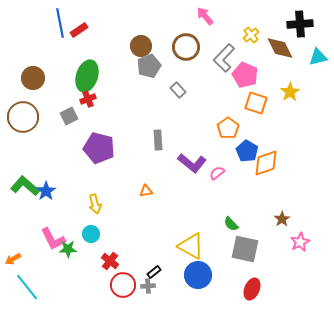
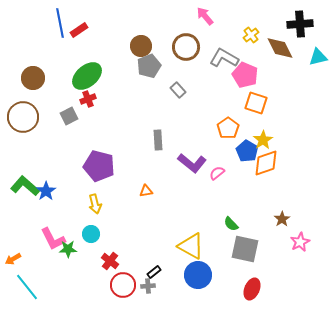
gray L-shape at (224, 58): rotated 76 degrees clockwise
green ellipse at (87, 76): rotated 32 degrees clockwise
yellow star at (290, 92): moved 27 px left, 48 px down
purple pentagon at (99, 148): moved 18 px down
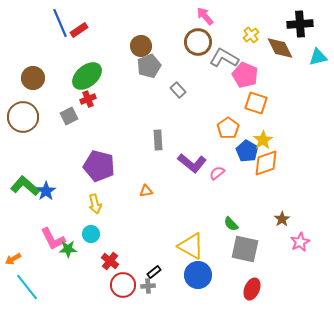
blue line at (60, 23): rotated 12 degrees counterclockwise
brown circle at (186, 47): moved 12 px right, 5 px up
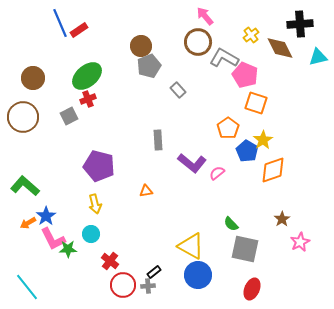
orange diamond at (266, 163): moved 7 px right, 7 px down
blue star at (46, 191): moved 25 px down
orange arrow at (13, 259): moved 15 px right, 36 px up
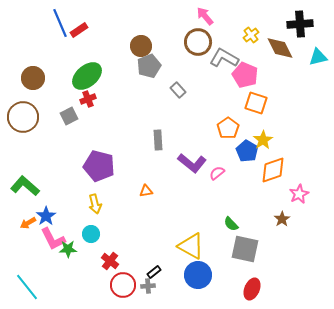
pink star at (300, 242): moved 1 px left, 48 px up
